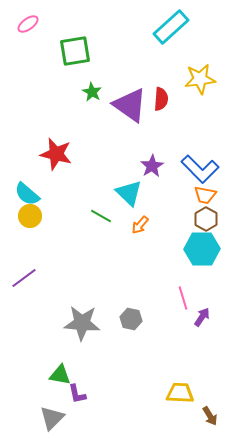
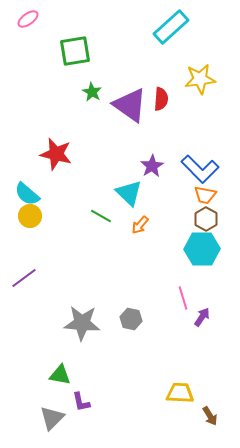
pink ellipse: moved 5 px up
purple L-shape: moved 4 px right, 8 px down
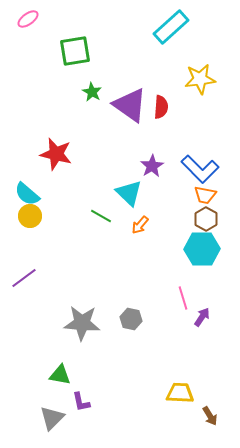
red semicircle: moved 8 px down
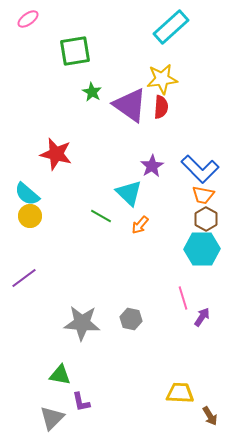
yellow star: moved 38 px left
orange trapezoid: moved 2 px left
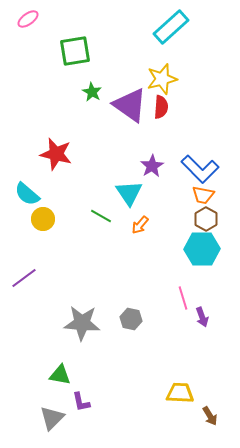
yellow star: rotated 8 degrees counterclockwise
cyan triangle: rotated 12 degrees clockwise
yellow circle: moved 13 px right, 3 px down
purple arrow: rotated 126 degrees clockwise
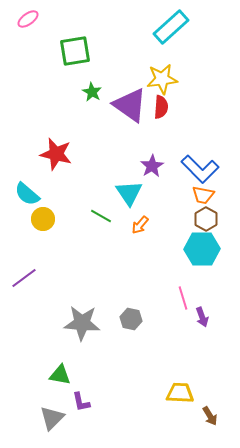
yellow star: rotated 8 degrees clockwise
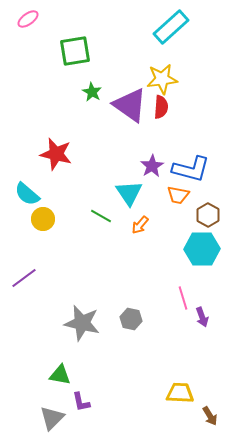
blue L-shape: moved 9 px left; rotated 30 degrees counterclockwise
orange trapezoid: moved 25 px left
brown hexagon: moved 2 px right, 4 px up
gray star: rotated 9 degrees clockwise
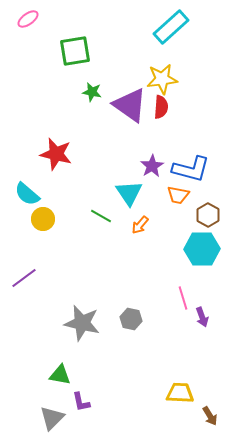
green star: rotated 18 degrees counterclockwise
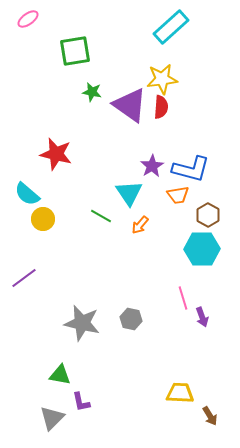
orange trapezoid: rotated 20 degrees counterclockwise
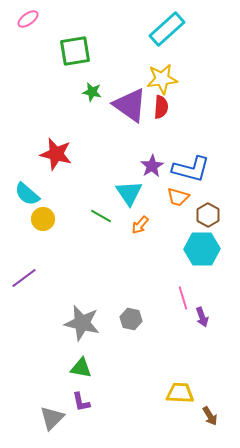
cyan rectangle: moved 4 px left, 2 px down
orange trapezoid: moved 2 px down; rotated 25 degrees clockwise
green triangle: moved 21 px right, 7 px up
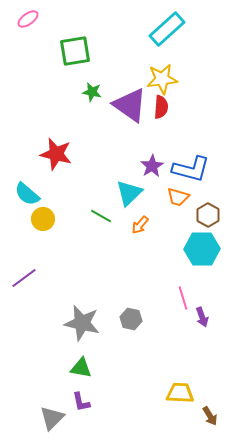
cyan triangle: rotated 20 degrees clockwise
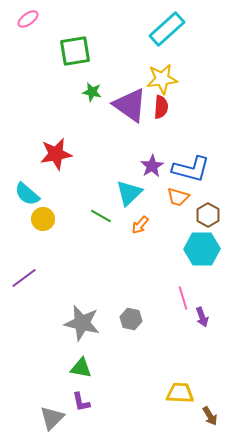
red star: rotated 24 degrees counterclockwise
